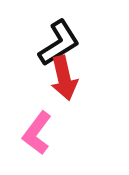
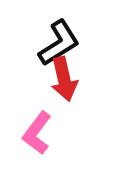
red arrow: moved 1 px down
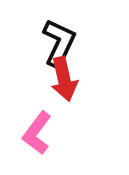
black L-shape: rotated 33 degrees counterclockwise
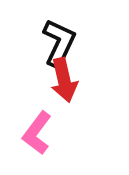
red arrow: moved 1 px down
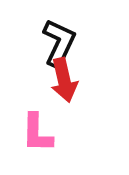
pink L-shape: rotated 36 degrees counterclockwise
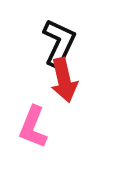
pink L-shape: moved 4 px left, 6 px up; rotated 21 degrees clockwise
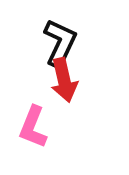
black L-shape: moved 1 px right
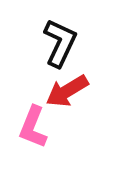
red arrow: moved 3 px right, 11 px down; rotated 72 degrees clockwise
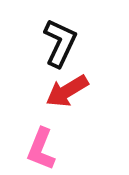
pink L-shape: moved 8 px right, 22 px down
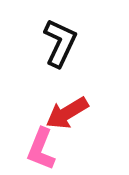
red arrow: moved 22 px down
